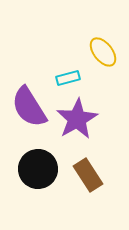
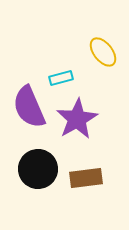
cyan rectangle: moved 7 px left
purple semicircle: rotated 9 degrees clockwise
brown rectangle: moved 2 px left, 3 px down; rotated 64 degrees counterclockwise
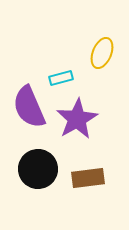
yellow ellipse: moved 1 px left, 1 px down; rotated 60 degrees clockwise
brown rectangle: moved 2 px right
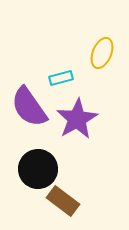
purple semicircle: rotated 12 degrees counterclockwise
brown rectangle: moved 25 px left, 23 px down; rotated 44 degrees clockwise
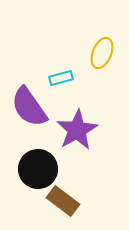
purple star: moved 11 px down
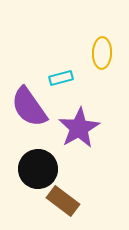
yellow ellipse: rotated 20 degrees counterclockwise
purple star: moved 2 px right, 2 px up
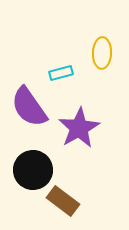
cyan rectangle: moved 5 px up
black circle: moved 5 px left, 1 px down
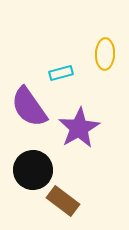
yellow ellipse: moved 3 px right, 1 px down
